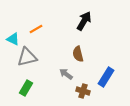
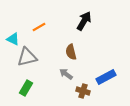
orange line: moved 3 px right, 2 px up
brown semicircle: moved 7 px left, 2 px up
blue rectangle: rotated 30 degrees clockwise
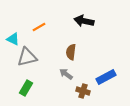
black arrow: rotated 108 degrees counterclockwise
brown semicircle: rotated 21 degrees clockwise
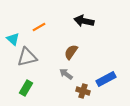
cyan triangle: rotated 16 degrees clockwise
brown semicircle: rotated 28 degrees clockwise
blue rectangle: moved 2 px down
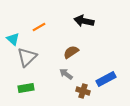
brown semicircle: rotated 21 degrees clockwise
gray triangle: rotated 30 degrees counterclockwise
green rectangle: rotated 49 degrees clockwise
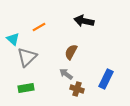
brown semicircle: rotated 28 degrees counterclockwise
blue rectangle: rotated 36 degrees counterclockwise
brown cross: moved 6 px left, 2 px up
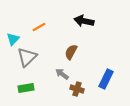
cyan triangle: rotated 32 degrees clockwise
gray arrow: moved 4 px left
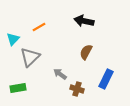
brown semicircle: moved 15 px right
gray triangle: moved 3 px right
gray arrow: moved 2 px left
green rectangle: moved 8 px left
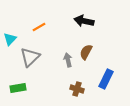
cyan triangle: moved 3 px left
gray arrow: moved 8 px right, 14 px up; rotated 40 degrees clockwise
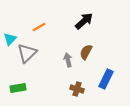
black arrow: rotated 126 degrees clockwise
gray triangle: moved 3 px left, 4 px up
